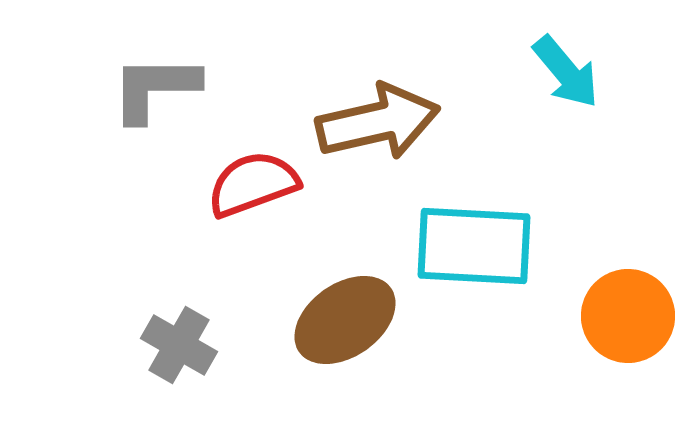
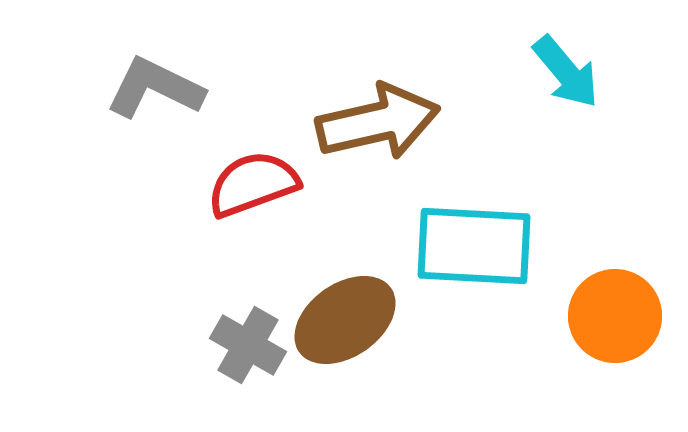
gray L-shape: rotated 26 degrees clockwise
orange circle: moved 13 px left
gray cross: moved 69 px right
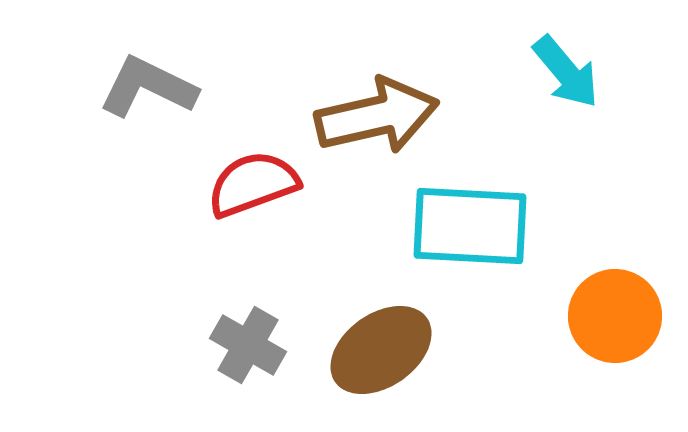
gray L-shape: moved 7 px left, 1 px up
brown arrow: moved 1 px left, 6 px up
cyan rectangle: moved 4 px left, 20 px up
brown ellipse: moved 36 px right, 30 px down
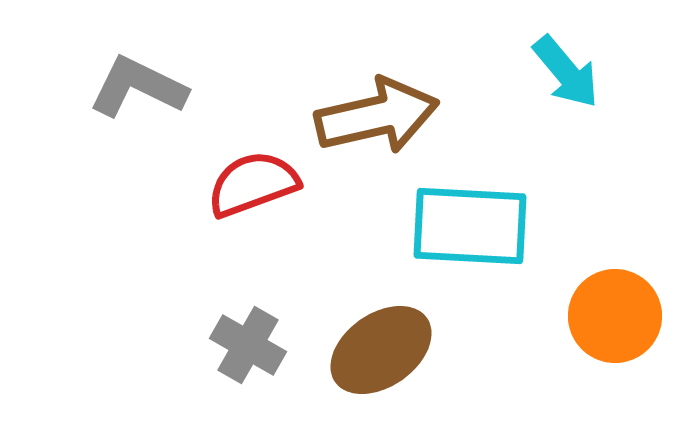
gray L-shape: moved 10 px left
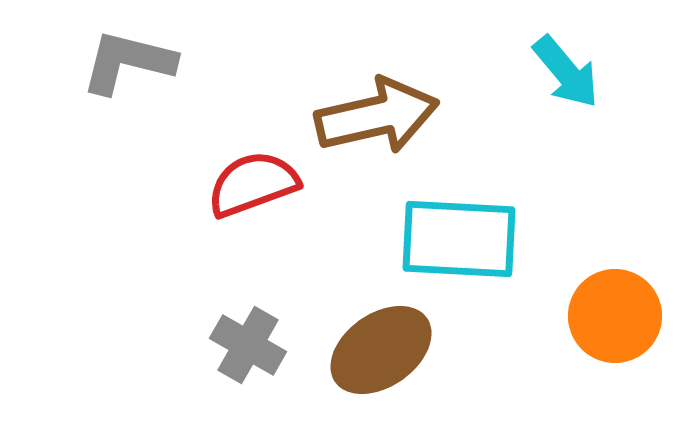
gray L-shape: moved 10 px left, 25 px up; rotated 12 degrees counterclockwise
cyan rectangle: moved 11 px left, 13 px down
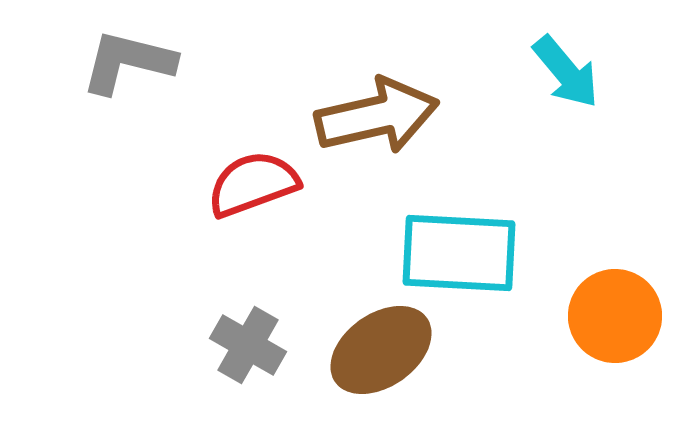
cyan rectangle: moved 14 px down
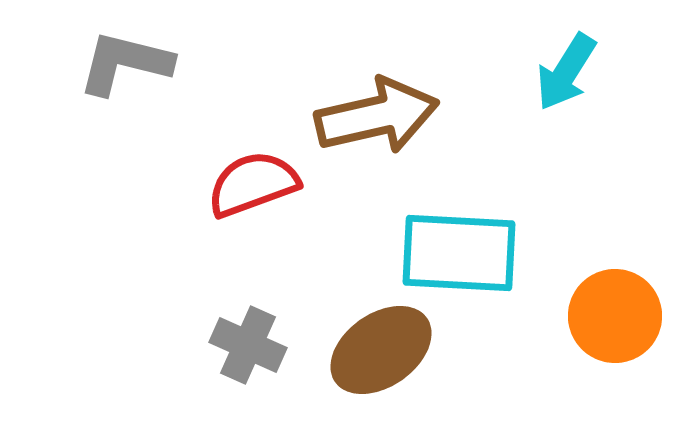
gray L-shape: moved 3 px left, 1 px down
cyan arrow: rotated 72 degrees clockwise
gray cross: rotated 6 degrees counterclockwise
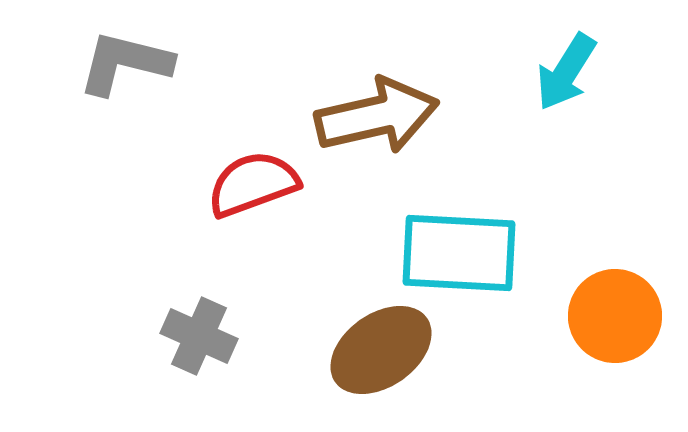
gray cross: moved 49 px left, 9 px up
